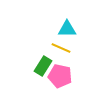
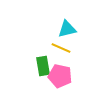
cyan triangle: rotated 12 degrees counterclockwise
green rectangle: rotated 42 degrees counterclockwise
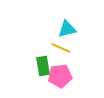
pink pentagon: rotated 20 degrees counterclockwise
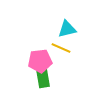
green rectangle: moved 12 px down
pink pentagon: moved 20 px left, 15 px up
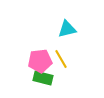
yellow line: moved 11 px down; rotated 36 degrees clockwise
green rectangle: rotated 66 degrees counterclockwise
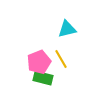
pink pentagon: moved 1 px left, 1 px down; rotated 15 degrees counterclockwise
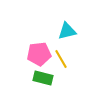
cyan triangle: moved 2 px down
pink pentagon: moved 8 px up; rotated 15 degrees clockwise
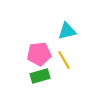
yellow line: moved 3 px right, 1 px down
green rectangle: moved 3 px left, 2 px up; rotated 30 degrees counterclockwise
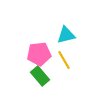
cyan triangle: moved 1 px left, 4 px down
green rectangle: rotated 66 degrees clockwise
